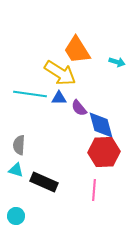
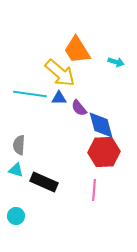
cyan arrow: moved 1 px left
yellow arrow: rotated 8 degrees clockwise
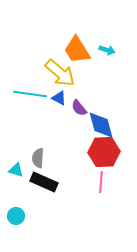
cyan arrow: moved 9 px left, 12 px up
blue triangle: rotated 28 degrees clockwise
gray semicircle: moved 19 px right, 13 px down
pink line: moved 7 px right, 8 px up
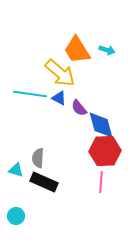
red hexagon: moved 1 px right, 1 px up
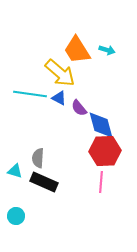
cyan triangle: moved 1 px left, 1 px down
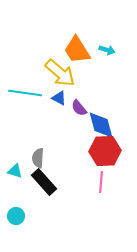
cyan line: moved 5 px left, 1 px up
black rectangle: rotated 24 degrees clockwise
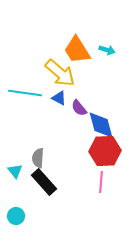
cyan triangle: rotated 35 degrees clockwise
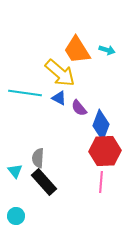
blue diamond: rotated 36 degrees clockwise
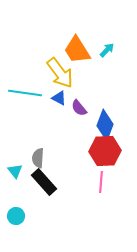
cyan arrow: rotated 63 degrees counterclockwise
yellow arrow: rotated 12 degrees clockwise
blue diamond: moved 4 px right
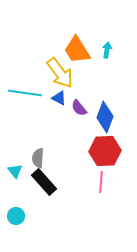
cyan arrow: rotated 35 degrees counterclockwise
blue diamond: moved 8 px up
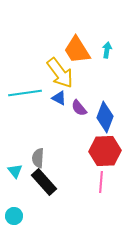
cyan line: rotated 16 degrees counterclockwise
cyan circle: moved 2 px left
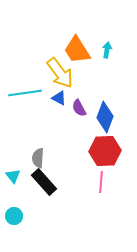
purple semicircle: rotated 12 degrees clockwise
cyan triangle: moved 2 px left, 5 px down
